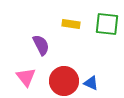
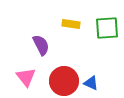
green square: moved 4 px down; rotated 10 degrees counterclockwise
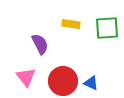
purple semicircle: moved 1 px left, 1 px up
red circle: moved 1 px left
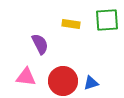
green square: moved 8 px up
pink triangle: rotated 45 degrees counterclockwise
blue triangle: rotated 42 degrees counterclockwise
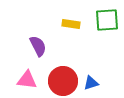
purple semicircle: moved 2 px left, 2 px down
pink triangle: moved 1 px right, 3 px down
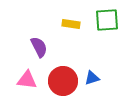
purple semicircle: moved 1 px right, 1 px down
blue triangle: moved 1 px right, 5 px up
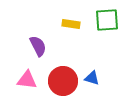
purple semicircle: moved 1 px left, 1 px up
blue triangle: rotated 35 degrees clockwise
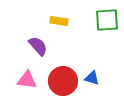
yellow rectangle: moved 12 px left, 3 px up
purple semicircle: rotated 15 degrees counterclockwise
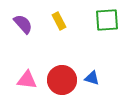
yellow rectangle: rotated 54 degrees clockwise
purple semicircle: moved 15 px left, 22 px up
red circle: moved 1 px left, 1 px up
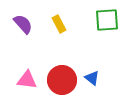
yellow rectangle: moved 3 px down
blue triangle: rotated 21 degrees clockwise
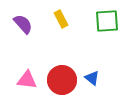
green square: moved 1 px down
yellow rectangle: moved 2 px right, 5 px up
